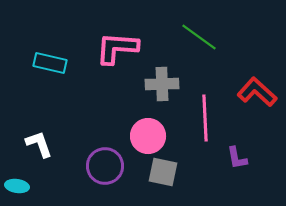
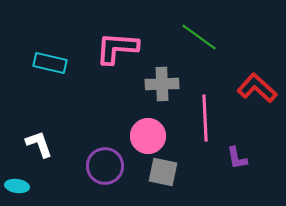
red L-shape: moved 4 px up
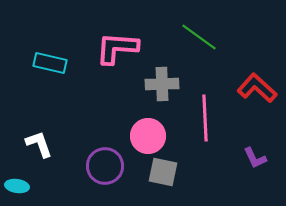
purple L-shape: moved 18 px right; rotated 15 degrees counterclockwise
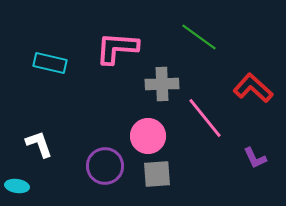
red L-shape: moved 4 px left
pink line: rotated 36 degrees counterclockwise
gray square: moved 6 px left, 2 px down; rotated 16 degrees counterclockwise
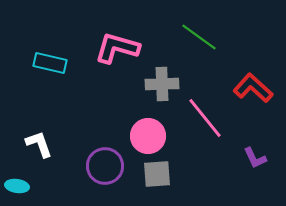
pink L-shape: rotated 12 degrees clockwise
